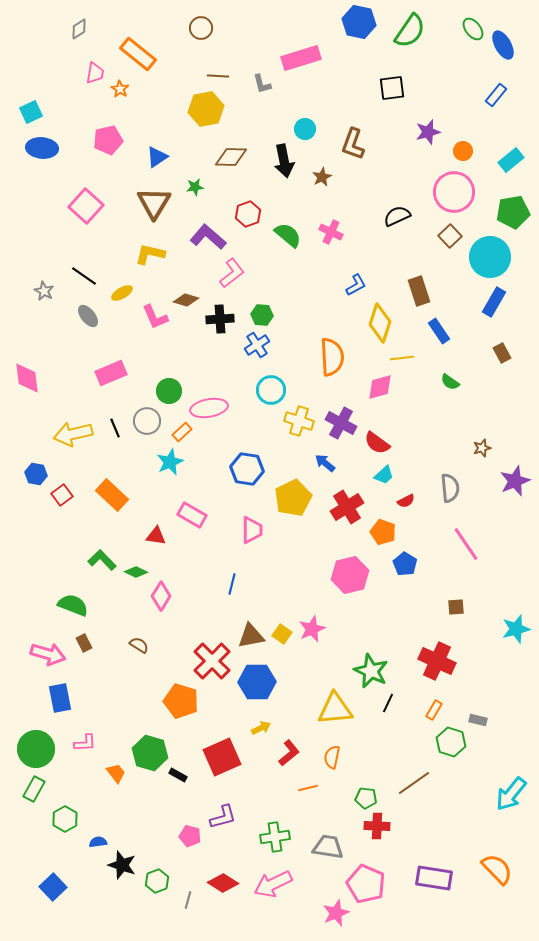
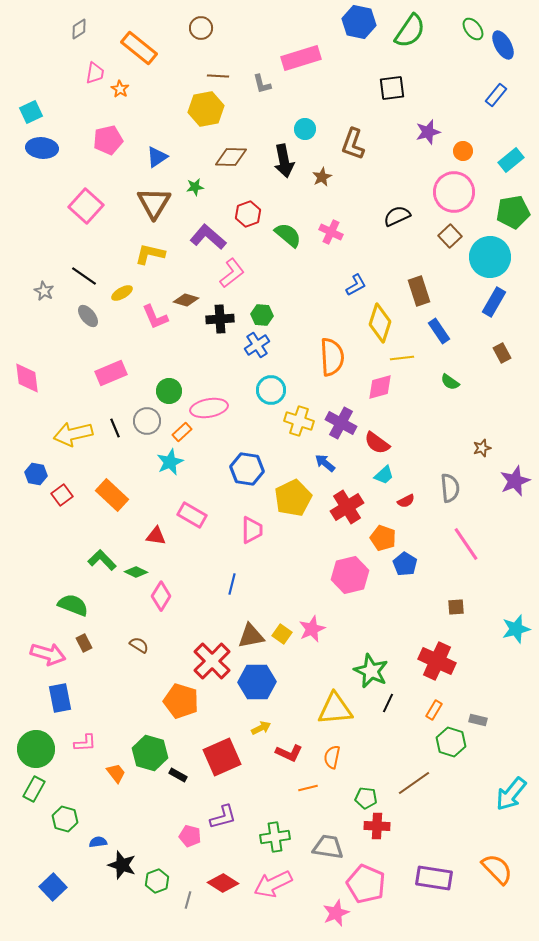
orange rectangle at (138, 54): moved 1 px right, 6 px up
orange pentagon at (383, 532): moved 6 px down
red L-shape at (289, 753): rotated 64 degrees clockwise
green hexagon at (65, 819): rotated 15 degrees counterclockwise
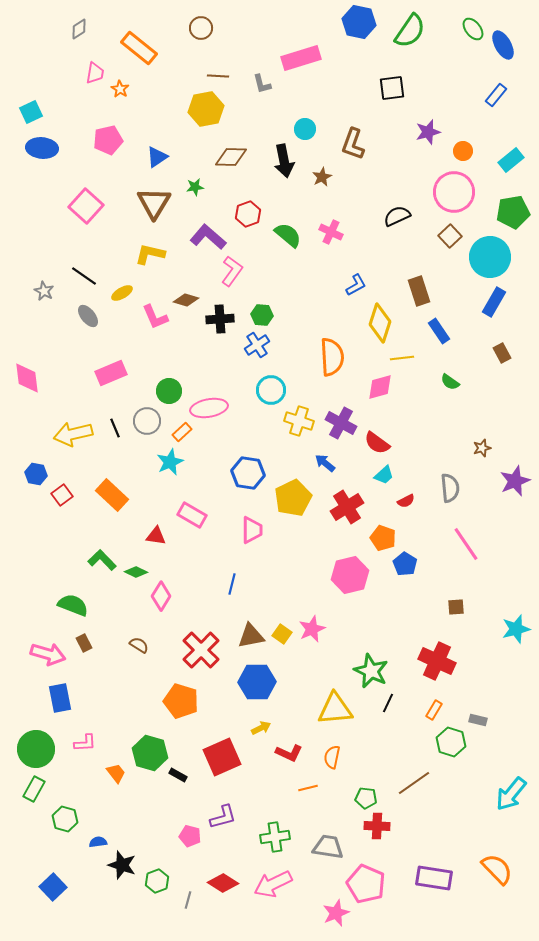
pink L-shape at (232, 273): moved 2 px up; rotated 16 degrees counterclockwise
blue hexagon at (247, 469): moved 1 px right, 4 px down
red cross at (212, 661): moved 11 px left, 11 px up
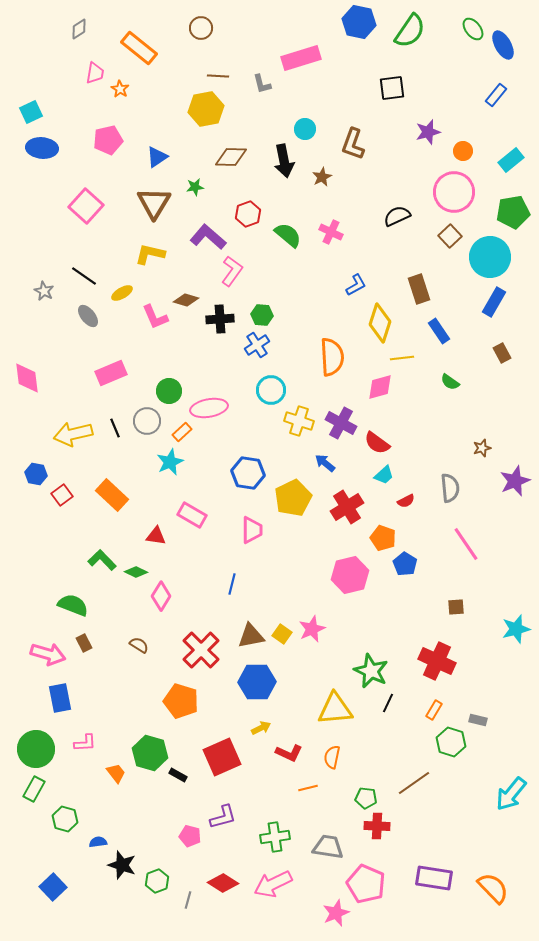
brown rectangle at (419, 291): moved 2 px up
orange semicircle at (497, 869): moved 4 px left, 19 px down
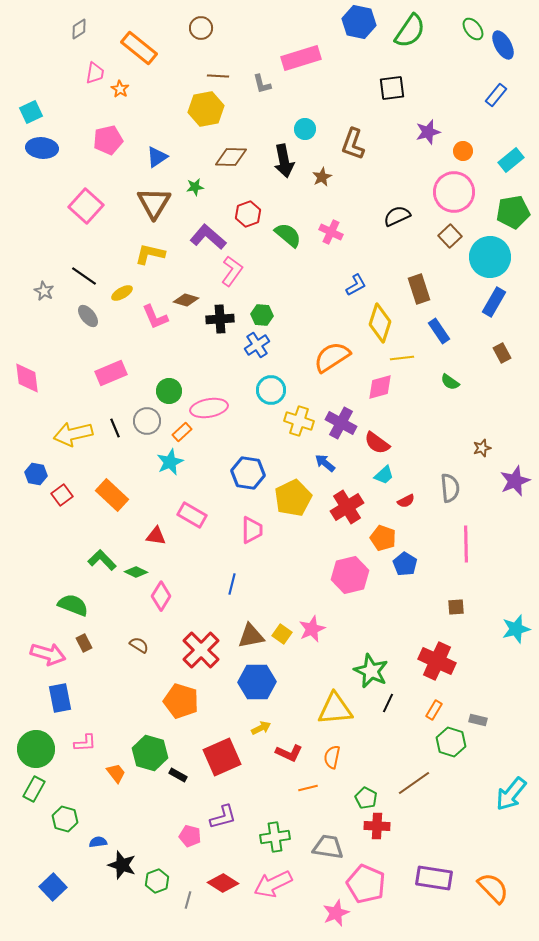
orange semicircle at (332, 357): rotated 120 degrees counterclockwise
pink line at (466, 544): rotated 33 degrees clockwise
green pentagon at (366, 798): rotated 20 degrees clockwise
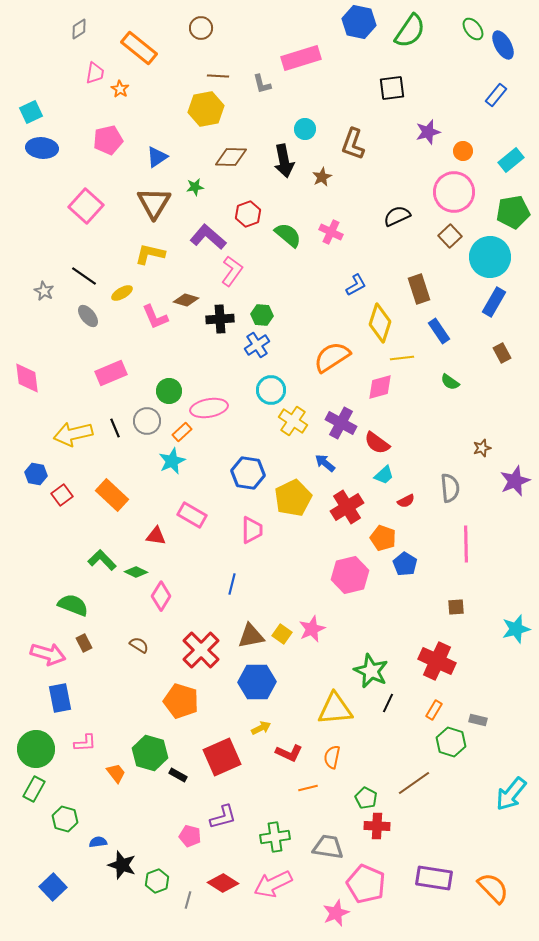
yellow cross at (299, 421): moved 6 px left; rotated 16 degrees clockwise
cyan star at (170, 462): moved 2 px right, 1 px up
